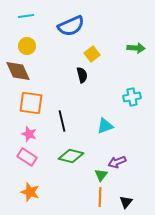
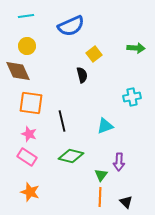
yellow square: moved 2 px right
purple arrow: moved 2 px right; rotated 66 degrees counterclockwise
black triangle: rotated 24 degrees counterclockwise
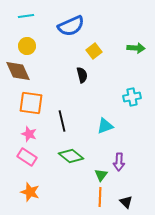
yellow square: moved 3 px up
green diamond: rotated 25 degrees clockwise
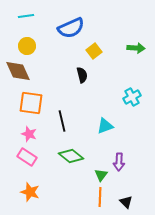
blue semicircle: moved 2 px down
cyan cross: rotated 18 degrees counterclockwise
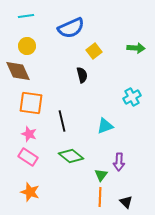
pink rectangle: moved 1 px right
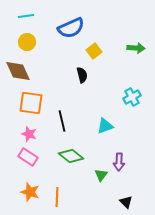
yellow circle: moved 4 px up
orange line: moved 43 px left
